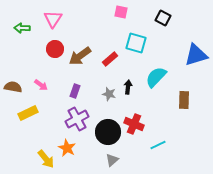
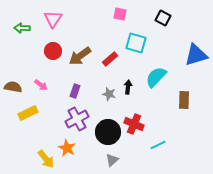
pink square: moved 1 px left, 2 px down
red circle: moved 2 px left, 2 px down
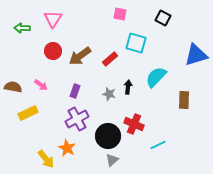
black circle: moved 4 px down
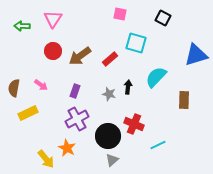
green arrow: moved 2 px up
brown semicircle: moved 1 px right, 1 px down; rotated 90 degrees counterclockwise
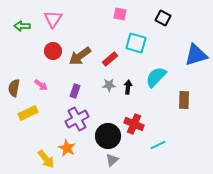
gray star: moved 9 px up; rotated 16 degrees counterclockwise
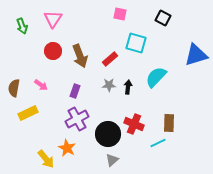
green arrow: rotated 112 degrees counterclockwise
brown arrow: rotated 75 degrees counterclockwise
brown rectangle: moved 15 px left, 23 px down
black circle: moved 2 px up
cyan line: moved 2 px up
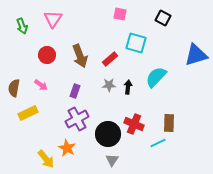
red circle: moved 6 px left, 4 px down
gray triangle: rotated 16 degrees counterclockwise
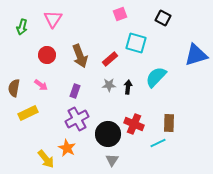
pink square: rotated 32 degrees counterclockwise
green arrow: moved 1 px down; rotated 35 degrees clockwise
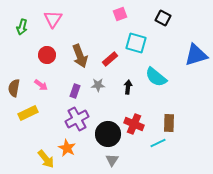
cyan semicircle: rotated 95 degrees counterclockwise
gray star: moved 11 px left
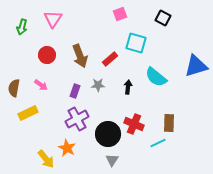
blue triangle: moved 11 px down
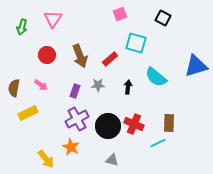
black circle: moved 8 px up
orange star: moved 4 px right, 1 px up
gray triangle: rotated 48 degrees counterclockwise
